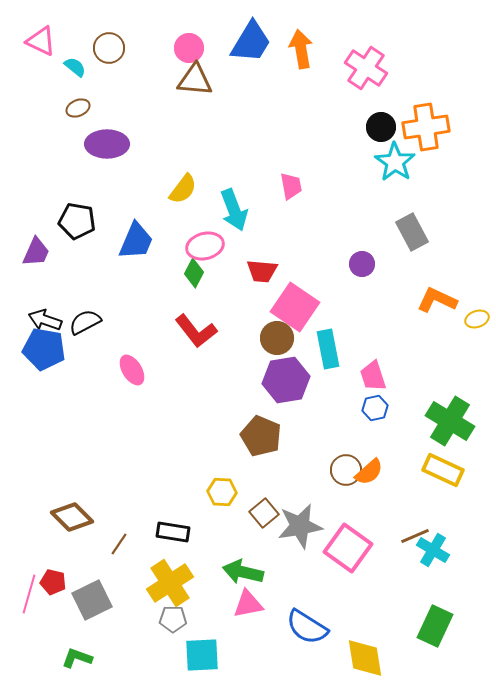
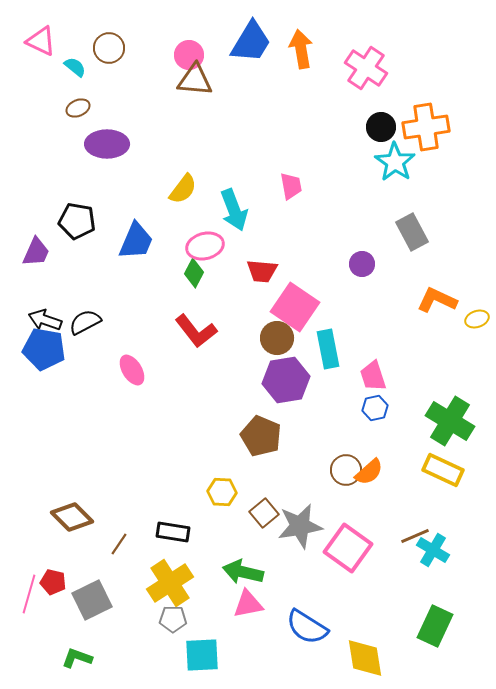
pink circle at (189, 48): moved 7 px down
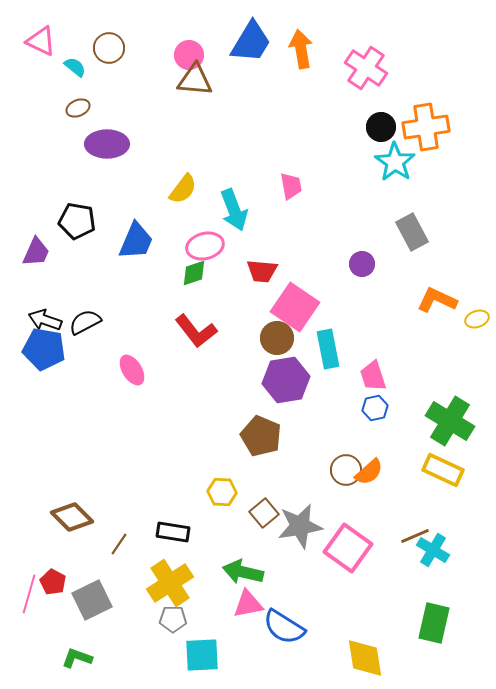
green diamond at (194, 273): rotated 44 degrees clockwise
red pentagon at (53, 582): rotated 15 degrees clockwise
green rectangle at (435, 626): moved 1 px left, 3 px up; rotated 12 degrees counterclockwise
blue semicircle at (307, 627): moved 23 px left
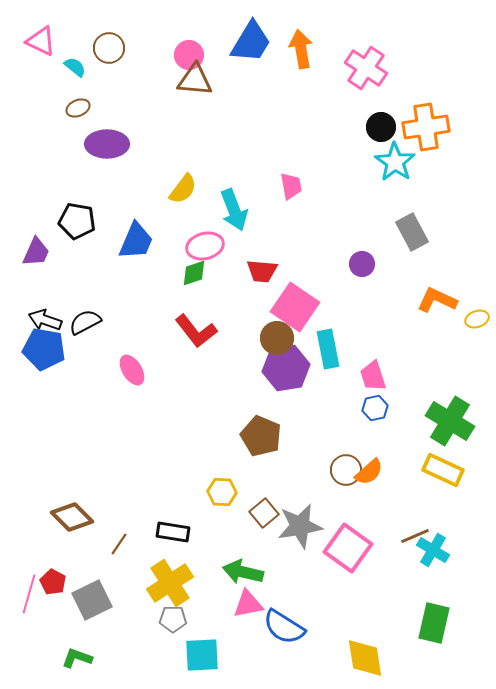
purple hexagon at (286, 380): moved 12 px up
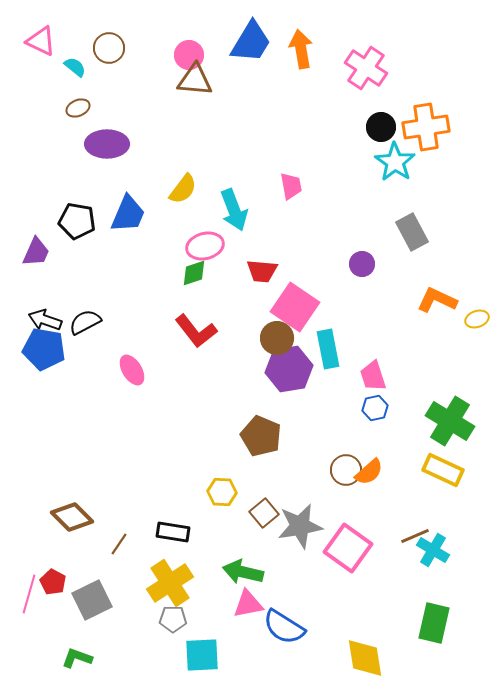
blue trapezoid at (136, 241): moved 8 px left, 27 px up
purple hexagon at (286, 368): moved 3 px right, 1 px down
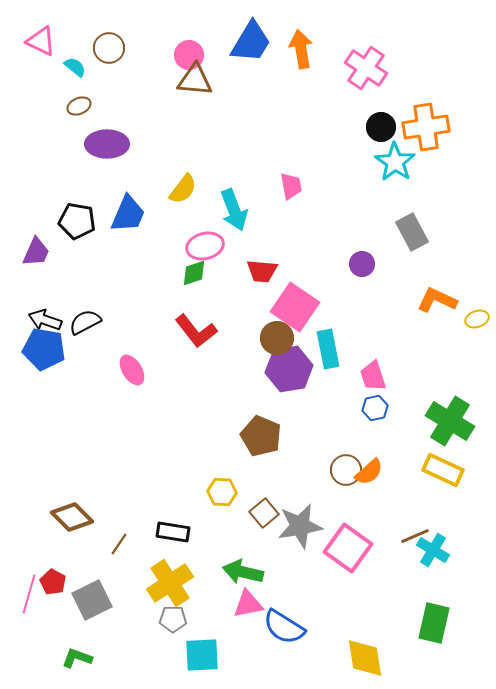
brown ellipse at (78, 108): moved 1 px right, 2 px up
